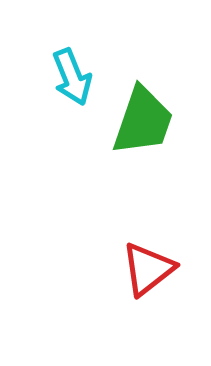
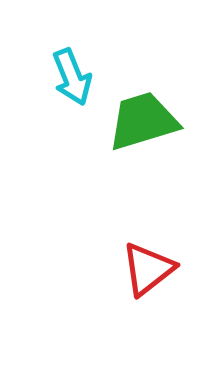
green trapezoid: rotated 126 degrees counterclockwise
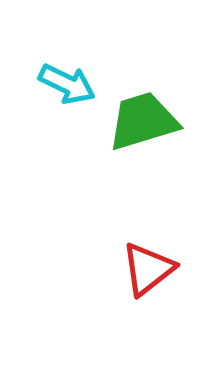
cyan arrow: moved 5 px left, 7 px down; rotated 42 degrees counterclockwise
